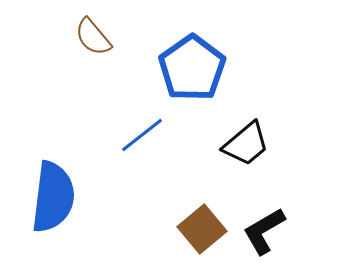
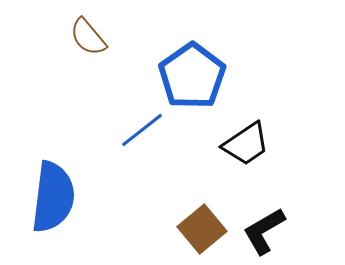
brown semicircle: moved 5 px left
blue pentagon: moved 8 px down
blue line: moved 5 px up
black trapezoid: rotated 6 degrees clockwise
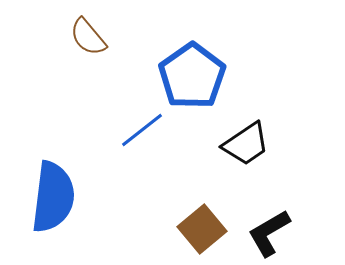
black L-shape: moved 5 px right, 2 px down
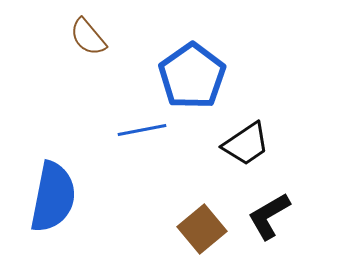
blue line: rotated 27 degrees clockwise
blue semicircle: rotated 4 degrees clockwise
black L-shape: moved 17 px up
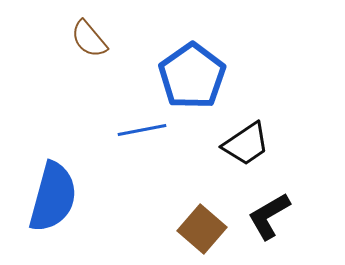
brown semicircle: moved 1 px right, 2 px down
blue semicircle: rotated 4 degrees clockwise
brown square: rotated 9 degrees counterclockwise
